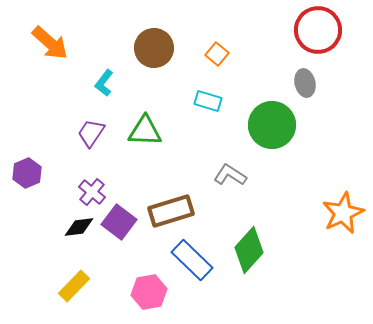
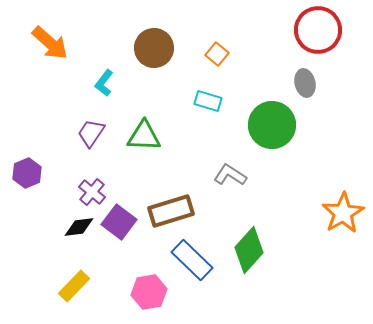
green triangle: moved 1 px left, 5 px down
orange star: rotated 6 degrees counterclockwise
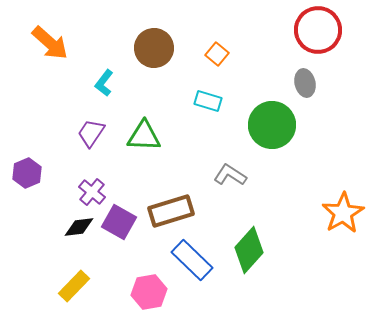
purple square: rotated 8 degrees counterclockwise
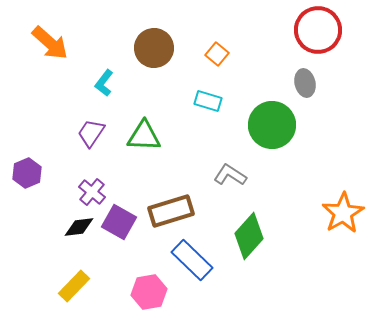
green diamond: moved 14 px up
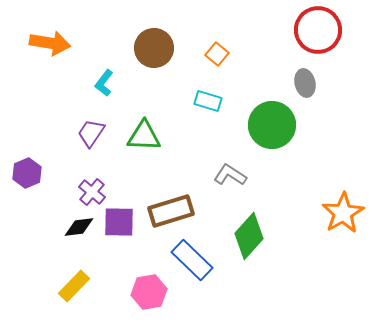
orange arrow: rotated 33 degrees counterclockwise
purple square: rotated 28 degrees counterclockwise
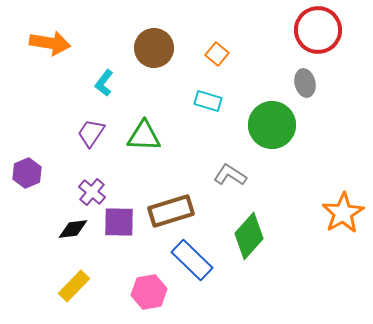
black diamond: moved 6 px left, 2 px down
